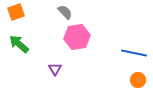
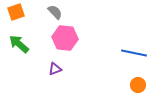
gray semicircle: moved 10 px left
pink hexagon: moved 12 px left, 1 px down; rotated 15 degrees clockwise
purple triangle: rotated 40 degrees clockwise
orange circle: moved 5 px down
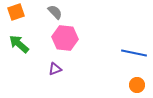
orange circle: moved 1 px left
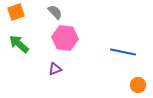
blue line: moved 11 px left, 1 px up
orange circle: moved 1 px right
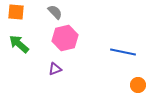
orange square: rotated 24 degrees clockwise
pink hexagon: rotated 20 degrees counterclockwise
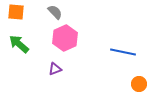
pink hexagon: rotated 10 degrees counterclockwise
orange circle: moved 1 px right, 1 px up
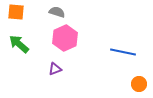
gray semicircle: moved 2 px right; rotated 28 degrees counterclockwise
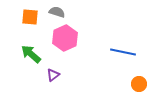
orange square: moved 14 px right, 5 px down
green arrow: moved 12 px right, 10 px down
purple triangle: moved 2 px left, 6 px down; rotated 16 degrees counterclockwise
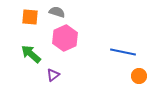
orange circle: moved 8 px up
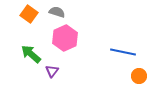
orange square: moved 1 px left, 3 px up; rotated 30 degrees clockwise
purple triangle: moved 1 px left, 4 px up; rotated 16 degrees counterclockwise
